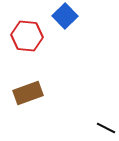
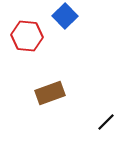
brown rectangle: moved 22 px right
black line: moved 6 px up; rotated 72 degrees counterclockwise
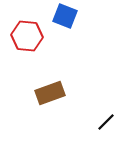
blue square: rotated 25 degrees counterclockwise
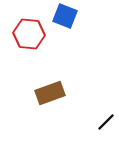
red hexagon: moved 2 px right, 2 px up
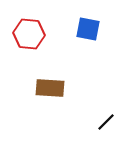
blue square: moved 23 px right, 13 px down; rotated 10 degrees counterclockwise
brown rectangle: moved 5 px up; rotated 24 degrees clockwise
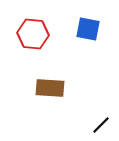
red hexagon: moved 4 px right
black line: moved 5 px left, 3 px down
